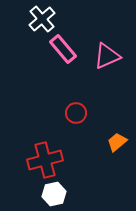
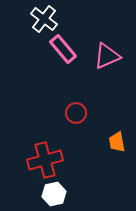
white cross: moved 2 px right; rotated 12 degrees counterclockwise
orange trapezoid: rotated 60 degrees counterclockwise
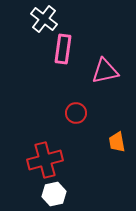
pink rectangle: rotated 48 degrees clockwise
pink triangle: moved 2 px left, 15 px down; rotated 12 degrees clockwise
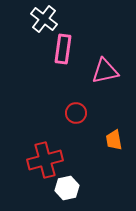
orange trapezoid: moved 3 px left, 2 px up
white hexagon: moved 13 px right, 6 px up
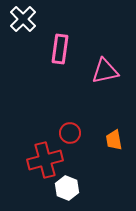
white cross: moved 21 px left; rotated 8 degrees clockwise
pink rectangle: moved 3 px left
red circle: moved 6 px left, 20 px down
white hexagon: rotated 25 degrees counterclockwise
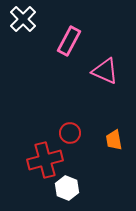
pink rectangle: moved 9 px right, 8 px up; rotated 20 degrees clockwise
pink triangle: rotated 36 degrees clockwise
